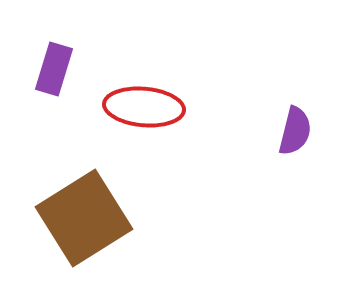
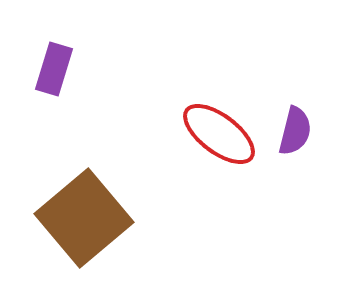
red ellipse: moved 75 px right, 27 px down; rotated 32 degrees clockwise
brown square: rotated 8 degrees counterclockwise
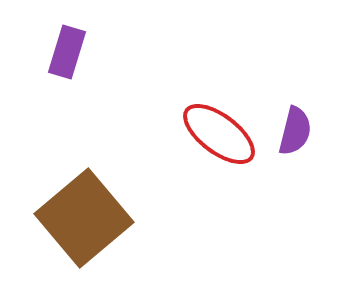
purple rectangle: moved 13 px right, 17 px up
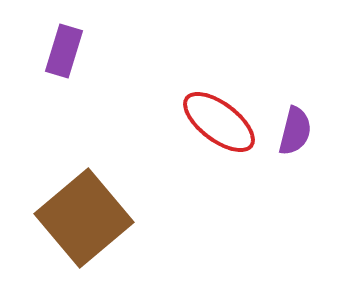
purple rectangle: moved 3 px left, 1 px up
red ellipse: moved 12 px up
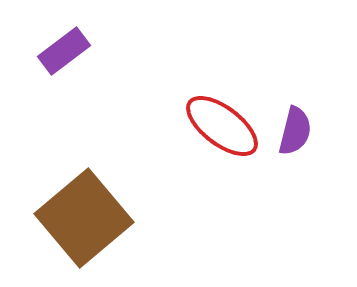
purple rectangle: rotated 36 degrees clockwise
red ellipse: moved 3 px right, 4 px down
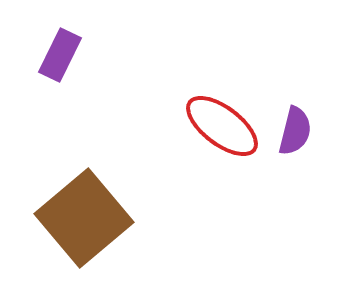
purple rectangle: moved 4 px left, 4 px down; rotated 27 degrees counterclockwise
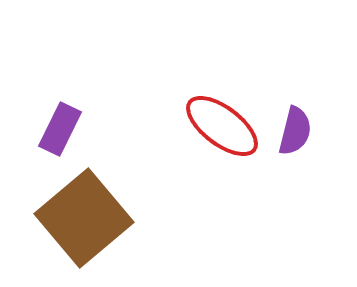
purple rectangle: moved 74 px down
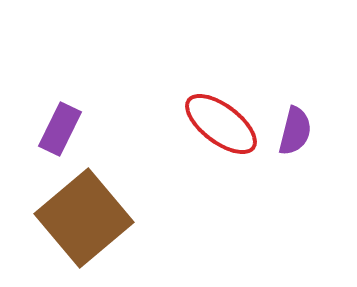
red ellipse: moved 1 px left, 2 px up
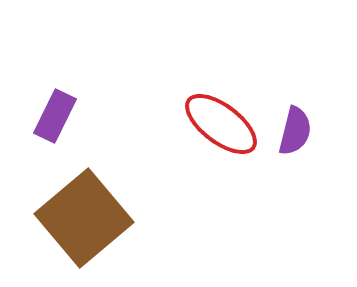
purple rectangle: moved 5 px left, 13 px up
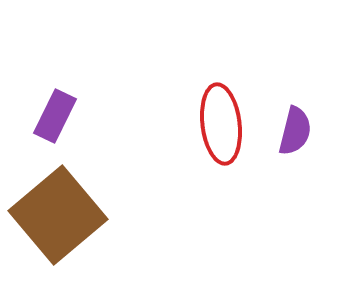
red ellipse: rotated 46 degrees clockwise
brown square: moved 26 px left, 3 px up
